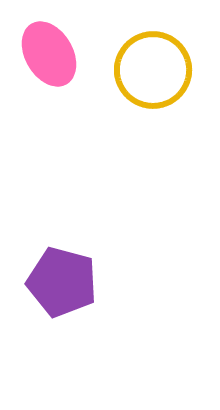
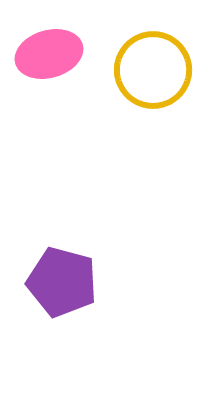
pink ellipse: rotated 76 degrees counterclockwise
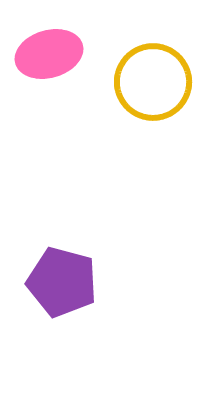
yellow circle: moved 12 px down
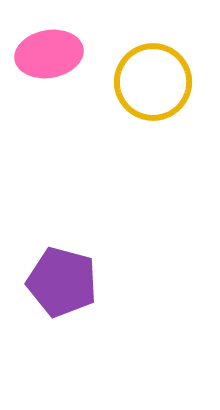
pink ellipse: rotated 6 degrees clockwise
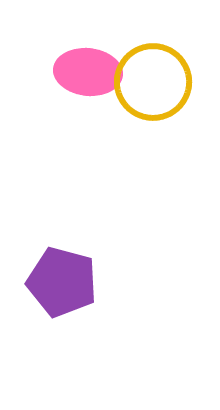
pink ellipse: moved 39 px right, 18 px down; rotated 16 degrees clockwise
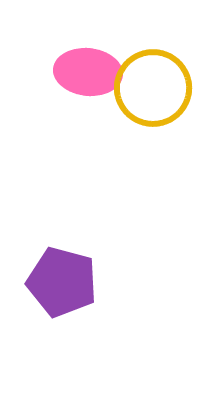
yellow circle: moved 6 px down
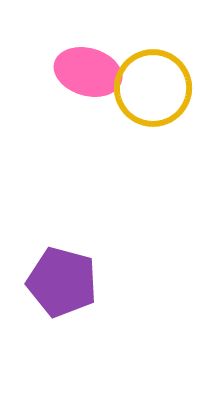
pink ellipse: rotated 10 degrees clockwise
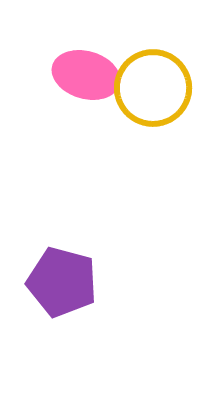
pink ellipse: moved 2 px left, 3 px down
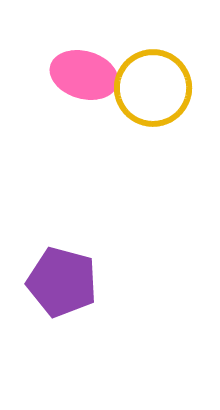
pink ellipse: moved 2 px left
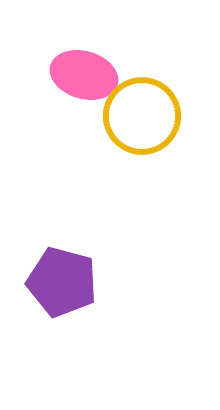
yellow circle: moved 11 px left, 28 px down
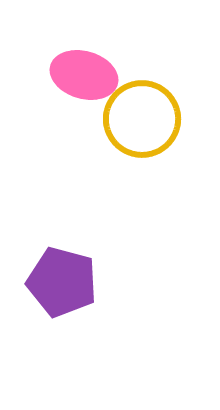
yellow circle: moved 3 px down
